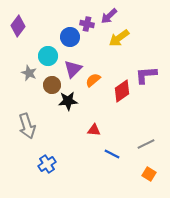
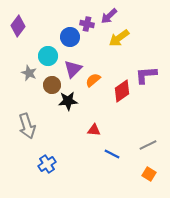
gray line: moved 2 px right, 1 px down
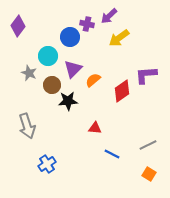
red triangle: moved 1 px right, 2 px up
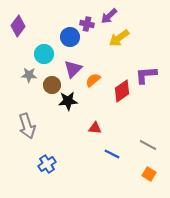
cyan circle: moved 4 px left, 2 px up
gray star: moved 2 px down; rotated 21 degrees counterclockwise
gray line: rotated 54 degrees clockwise
